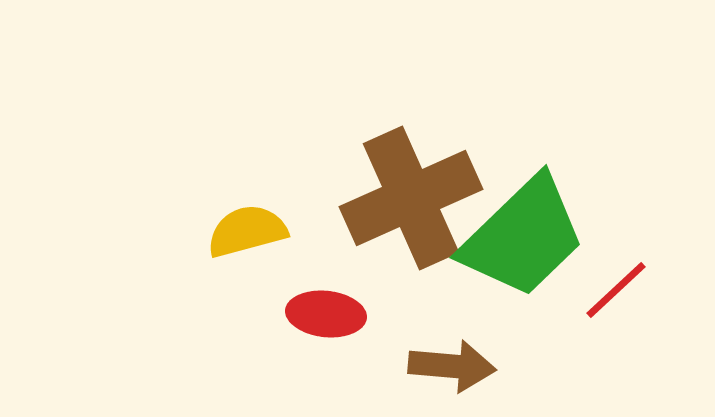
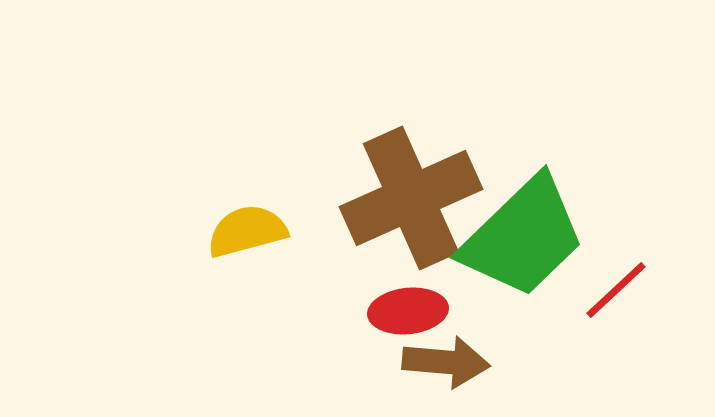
red ellipse: moved 82 px right, 3 px up; rotated 12 degrees counterclockwise
brown arrow: moved 6 px left, 4 px up
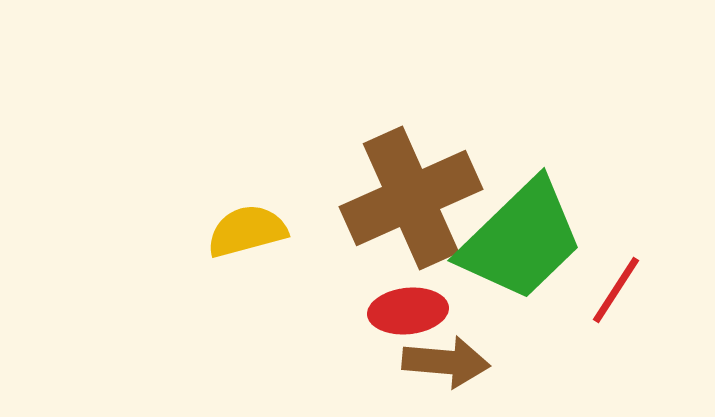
green trapezoid: moved 2 px left, 3 px down
red line: rotated 14 degrees counterclockwise
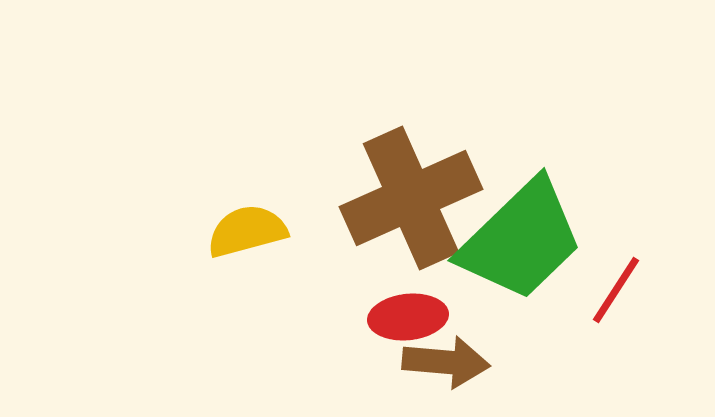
red ellipse: moved 6 px down
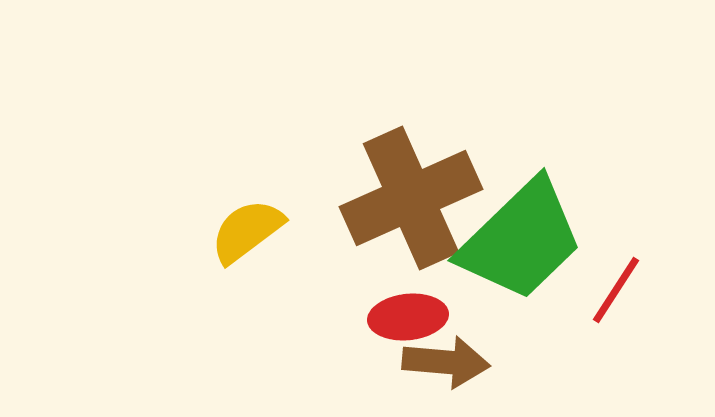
yellow semicircle: rotated 22 degrees counterclockwise
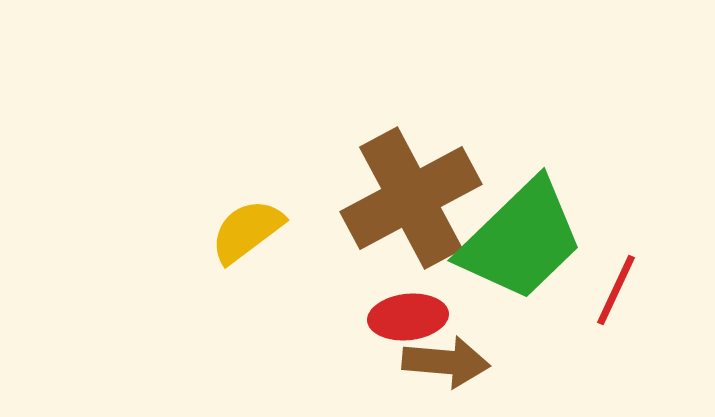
brown cross: rotated 4 degrees counterclockwise
red line: rotated 8 degrees counterclockwise
